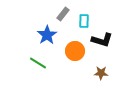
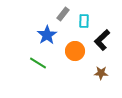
black L-shape: rotated 120 degrees clockwise
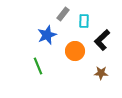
blue star: rotated 12 degrees clockwise
green line: moved 3 px down; rotated 36 degrees clockwise
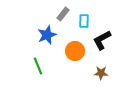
black L-shape: rotated 15 degrees clockwise
